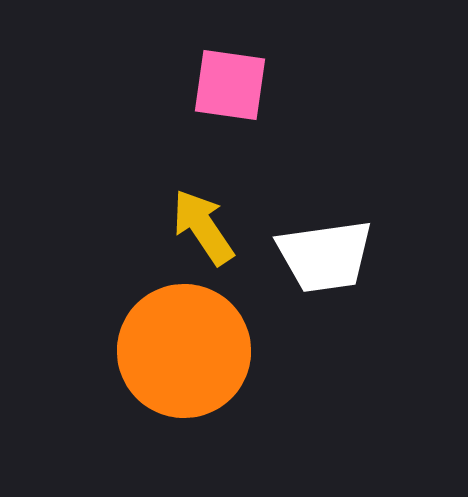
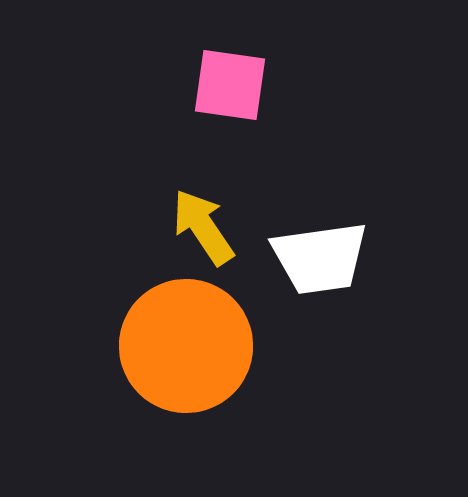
white trapezoid: moved 5 px left, 2 px down
orange circle: moved 2 px right, 5 px up
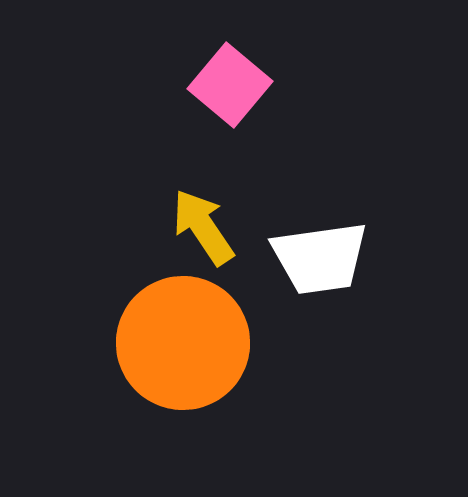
pink square: rotated 32 degrees clockwise
orange circle: moved 3 px left, 3 px up
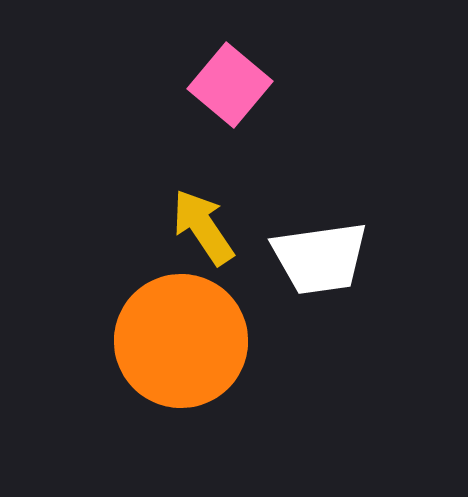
orange circle: moved 2 px left, 2 px up
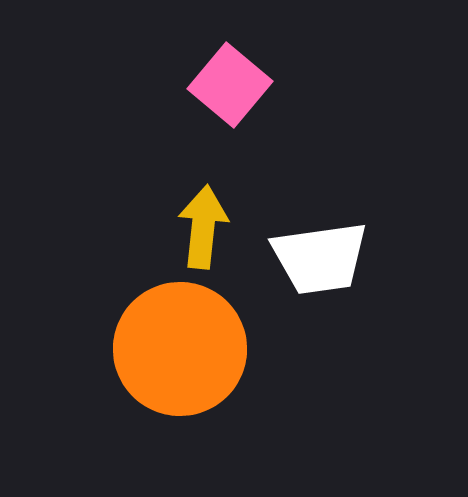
yellow arrow: rotated 40 degrees clockwise
orange circle: moved 1 px left, 8 px down
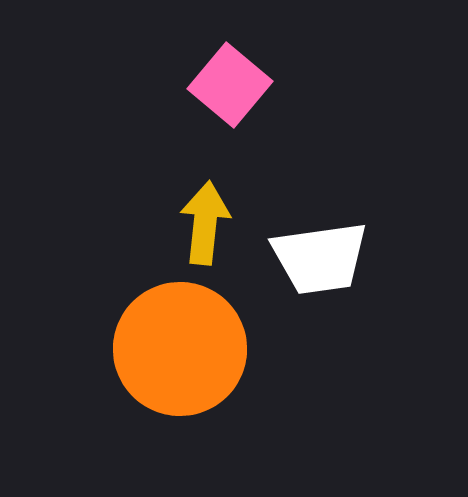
yellow arrow: moved 2 px right, 4 px up
